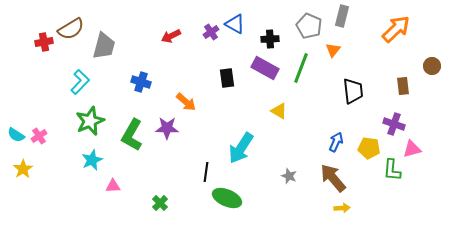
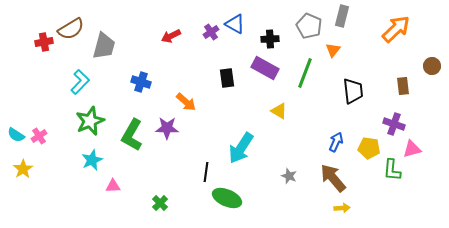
green line at (301, 68): moved 4 px right, 5 px down
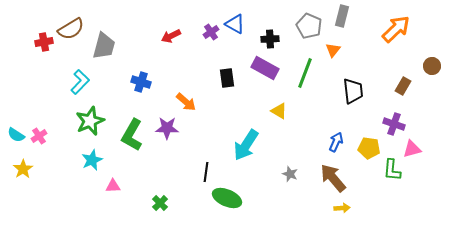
brown rectangle at (403, 86): rotated 36 degrees clockwise
cyan arrow at (241, 148): moved 5 px right, 3 px up
gray star at (289, 176): moved 1 px right, 2 px up
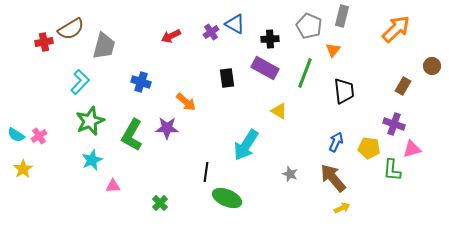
black trapezoid at (353, 91): moved 9 px left
yellow arrow at (342, 208): rotated 21 degrees counterclockwise
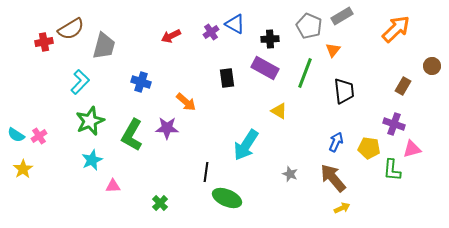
gray rectangle at (342, 16): rotated 45 degrees clockwise
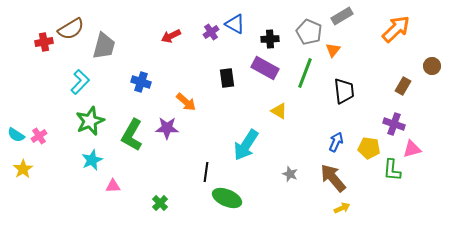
gray pentagon at (309, 26): moved 6 px down
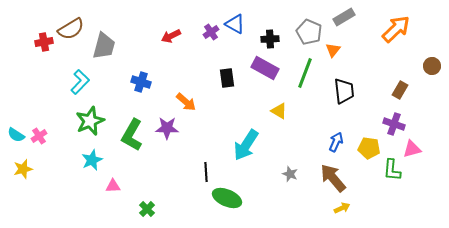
gray rectangle at (342, 16): moved 2 px right, 1 px down
brown rectangle at (403, 86): moved 3 px left, 4 px down
yellow star at (23, 169): rotated 18 degrees clockwise
black line at (206, 172): rotated 12 degrees counterclockwise
green cross at (160, 203): moved 13 px left, 6 px down
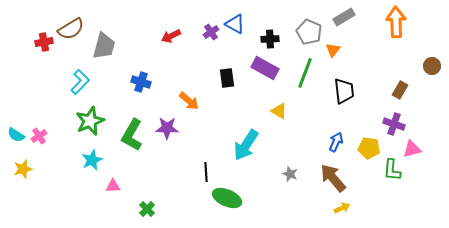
orange arrow at (396, 29): moved 7 px up; rotated 48 degrees counterclockwise
orange arrow at (186, 102): moved 3 px right, 1 px up
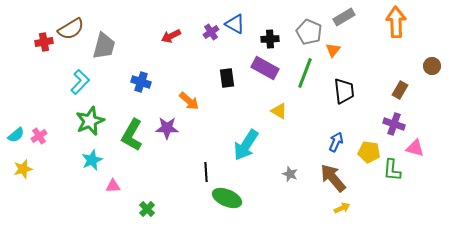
cyan semicircle at (16, 135): rotated 72 degrees counterclockwise
yellow pentagon at (369, 148): moved 4 px down
pink triangle at (412, 149): moved 3 px right, 1 px up; rotated 30 degrees clockwise
